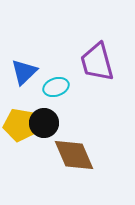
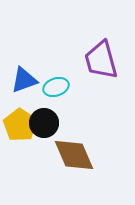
purple trapezoid: moved 4 px right, 2 px up
blue triangle: moved 8 px down; rotated 24 degrees clockwise
yellow pentagon: rotated 24 degrees clockwise
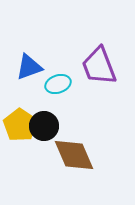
purple trapezoid: moved 2 px left, 6 px down; rotated 6 degrees counterclockwise
blue triangle: moved 5 px right, 13 px up
cyan ellipse: moved 2 px right, 3 px up
black circle: moved 3 px down
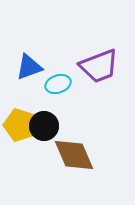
purple trapezoid: rotated 90 degrees counterclockwise
yellow pentagon: rotated 16 degrees counterclockwise
